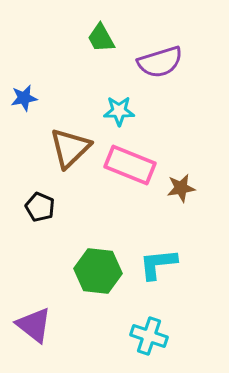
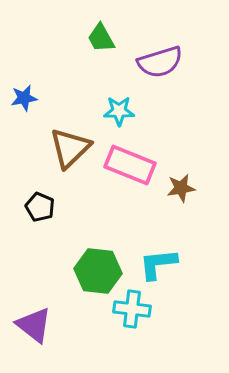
cyan cross: moved 17 px left, 27 px up; rotated 12 degrees counterclockwise
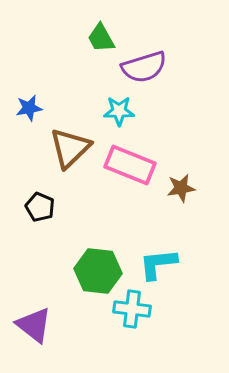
purple semicircle: moved 16 px left, 5 px down
blue star: moved 5 px right, 10 px down
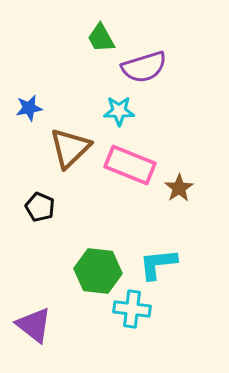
brown star: moved 2 px left; rotated 24 degrees counterclockwise
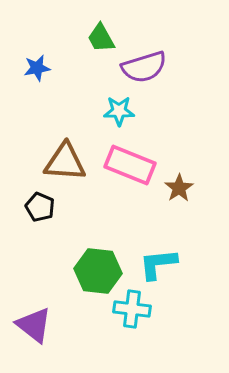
blue star: moved 8 px right, 40 px up
brown triangle: moved 5 px left, 14 px down; rotated 48 degrees clockwise
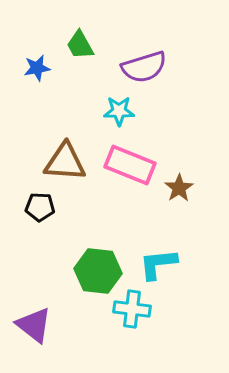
green trapezoid: moved 21 px left, 7 px down
black pentagon: rotated 20 degrees counterclockwise
